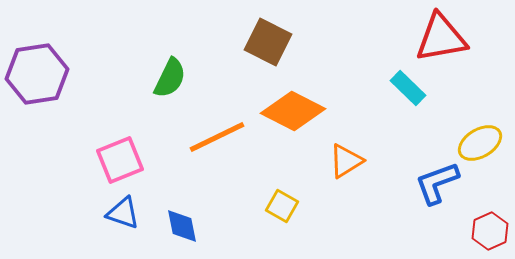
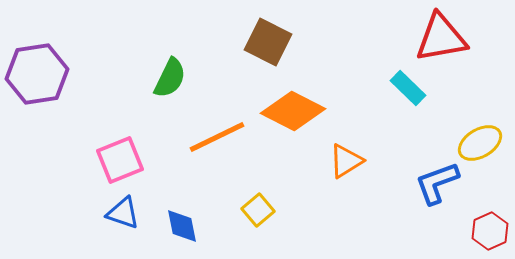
yellow square: moved 24 px left, 4 px down; rotated 20 degrees clockwise
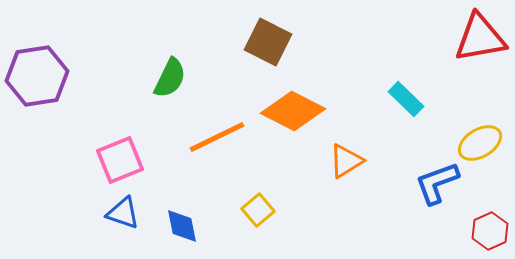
red triangle: moved 39 px right
purple hexagon: moved 2 px down
cyan rectangle: moved 2 px left, 11 px down
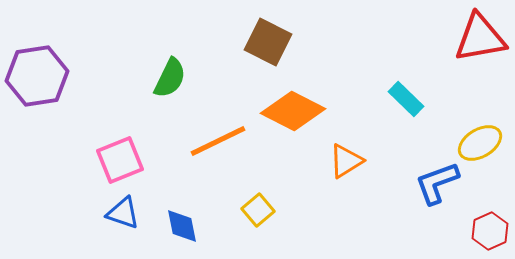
orange line: moved 1 px right, 4 px down
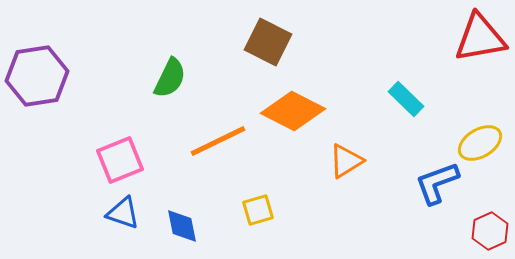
yellow square: rotated 24 degrees clockwise
